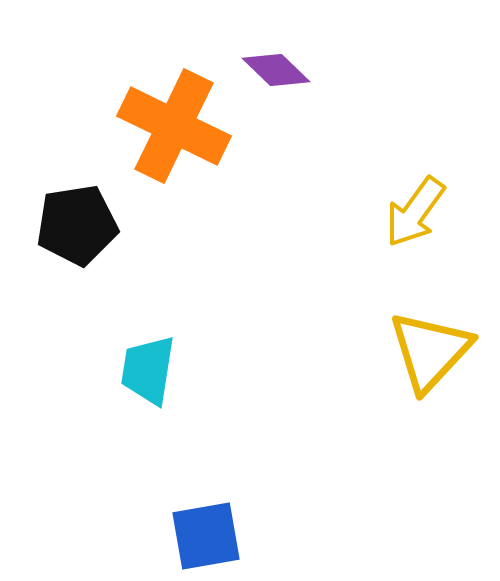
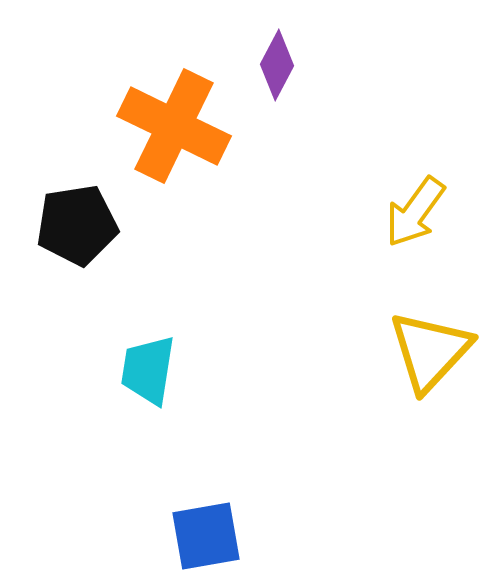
purple diamond: moved 1 px right, 5 px up; rotated 74 degrees clockwise
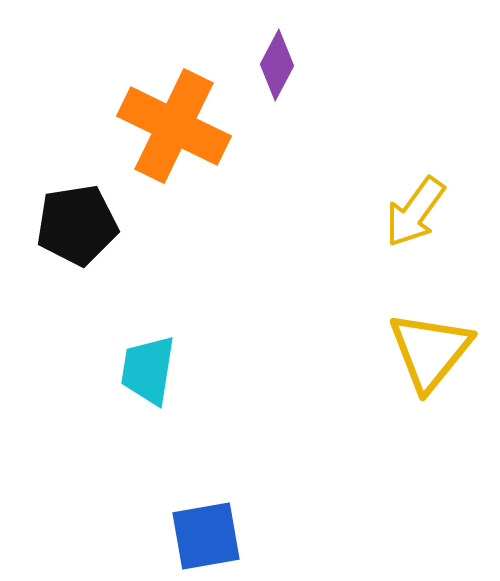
yellow triangle: rotated 4 degrees counterclockwise
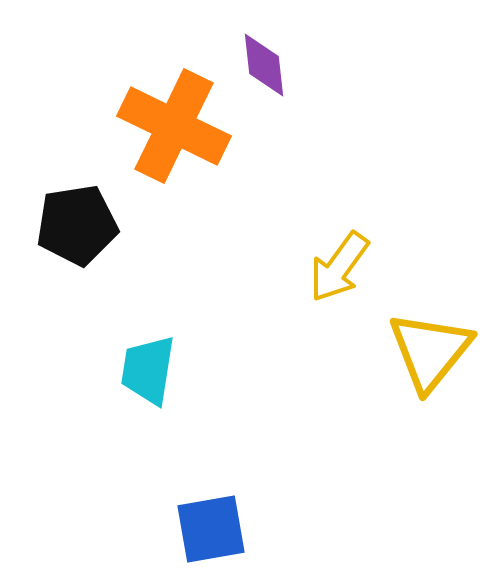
purple diamond: moved 13 px left; rotated 34 degrees counterclockwise
yellow arrow: moved 76 px left, 55 px down
blue square: moved 5 px right, 7 px up
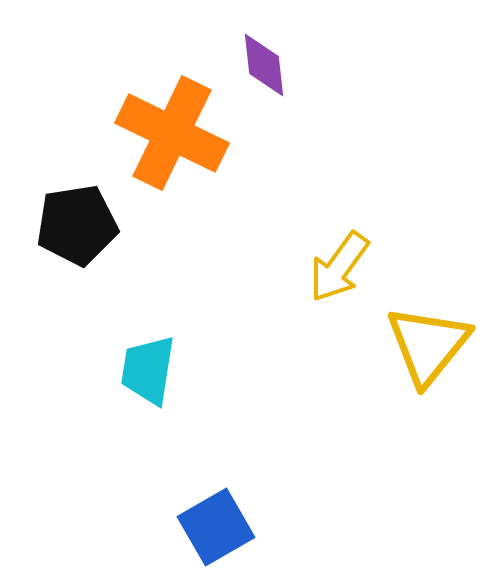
orange cross: moved 2 px left, 7 px down
yellow triangle: moved 2 px left, 6 px up
blue square: moved 5 px right, 2 px up; rotated 20 degrees counterclockwise
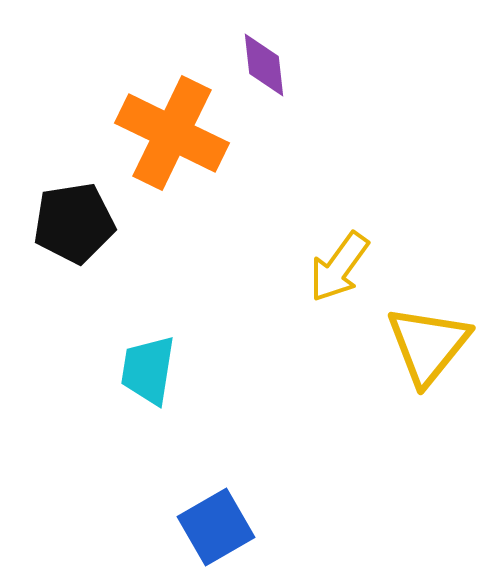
black pentagon: moved 3 px left, 2 px up
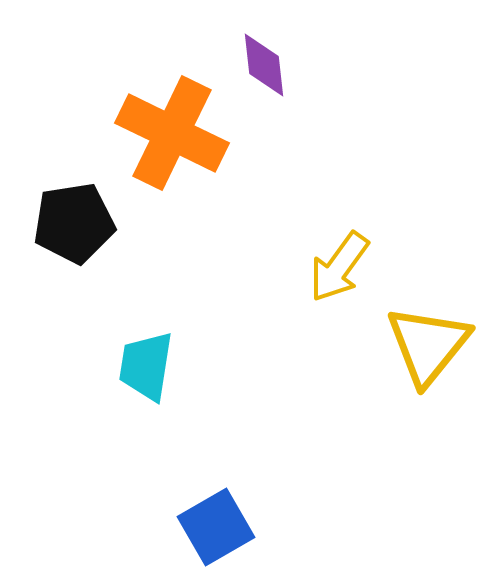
cyan trapezoid: moved 2 px left, 4 px up
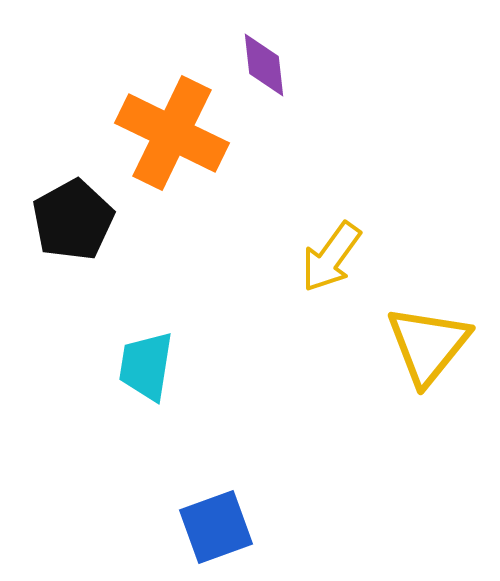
black pentagon: moved 1 px left, 3 px up; rotated 20 degrees counterclockwise
yellow arrow: moved 8 px left, 10 px up
blue square: rotated 10 degrees clockwise
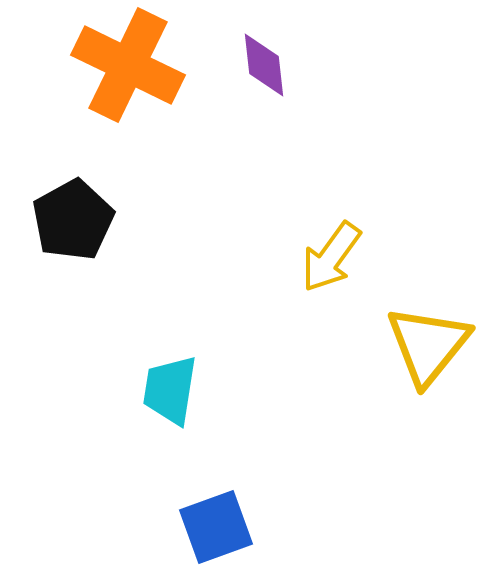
orange cross: moved 44 px left, 68 px up
cyan trapezoid: moved 24 px right, 24 px down
